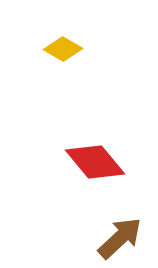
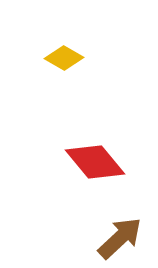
yellow diamond: moved 1 px right, 9 px down
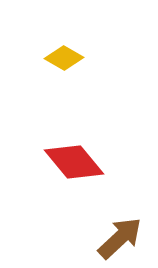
red diamond: moved 21 px left
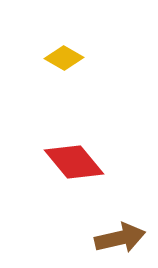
brown arrow: rotated 30 degrees clockwise
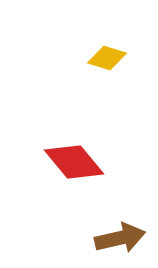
yellow diamond: moved 43 px right; rotated 12 degrees counterclockwise
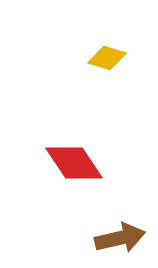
red diamond: moved 1 px down; rotated 6 degrees clockwise
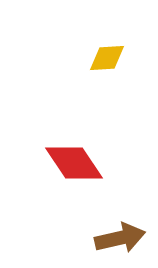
yellow diamond: rotated 21 degrees counterclockwise
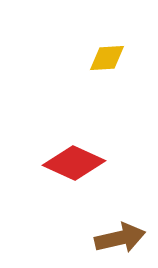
red diamond: rotated 32 degrees counterclockwise
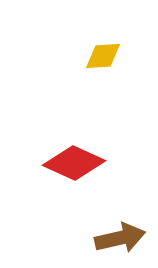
yellow diamond: moved 4 px left, 2 px up
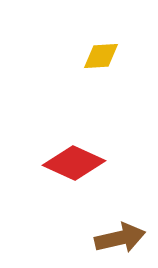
yellow diamond: moved 2 px left
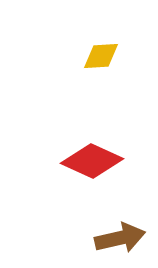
red diamond: moved 18 px right, 2 px up
